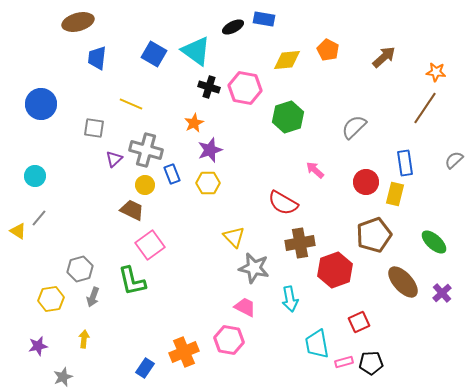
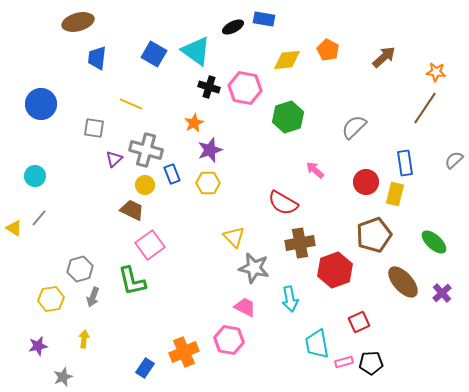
yellow triangle at (18, 231): moved 4 px left, 3 px up
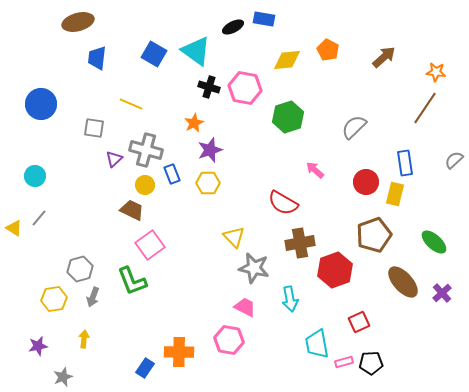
green L-shape at (132, 281): rotated 8 degrees counterclockwise
yellow hexagon at (51, 299): moved 3 px right
orange cross at (184, 352): moved 5 px left; rotated 24 degrees clockwise
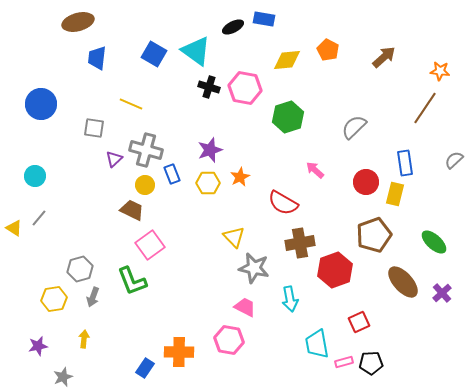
orange star at (436, 72): moved 4 px right, 1 px up
orange star at (194, 123): moved 46 px right, 54 px down
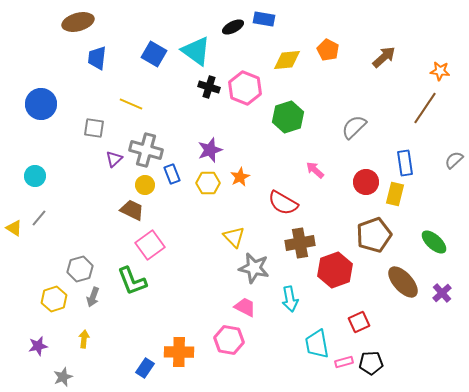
pink hexagon at (245, 88): rotated 12 degrees clockwise
yellow hexagon at (54, 299): rotated 10 degrees counterclockwise
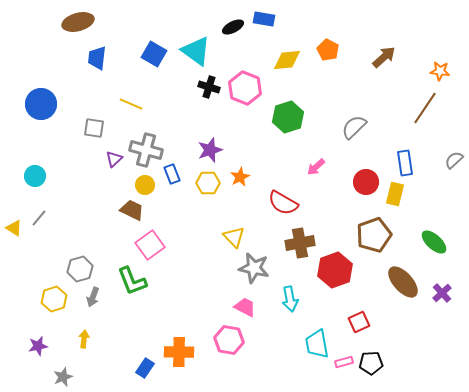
pink arrow at (315, 170): moved 1 px right, 3 px up; rotated 84 degrees counterclockwise
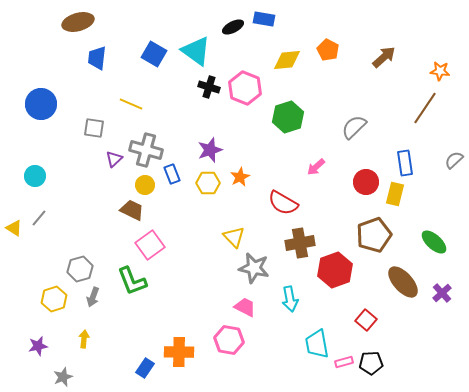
red square at (359, 322): moved 7 px right, 2 px up; rotated 25 degrees counterclockwise
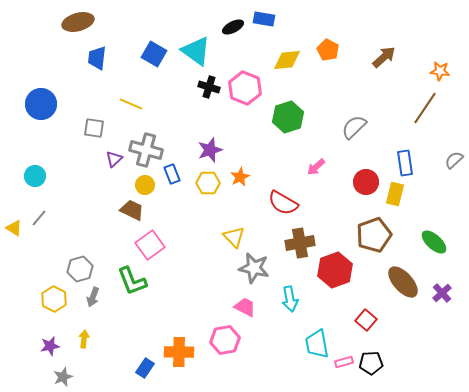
yellow hexagon at (54, 299): rotated 15 degrees counterclockwise
pink hexagon at (229, 340): moved 4 px left; rotated 20 degrees counterclockwise
purple star at (38, 346): moved 12 px right
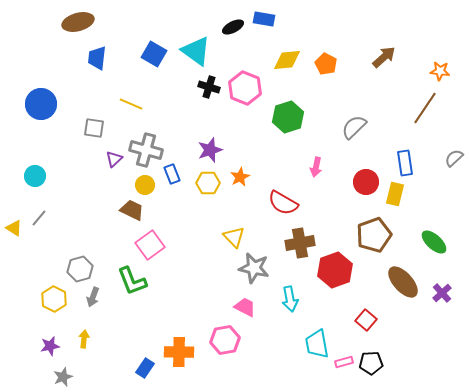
orange pentagon at (328, 50): moved 2 px left, 14 px down
gray semicircle at (454, 160): moved 2 px up
pink arrow at (316, 167): rotated 36 degrees counterclockwise
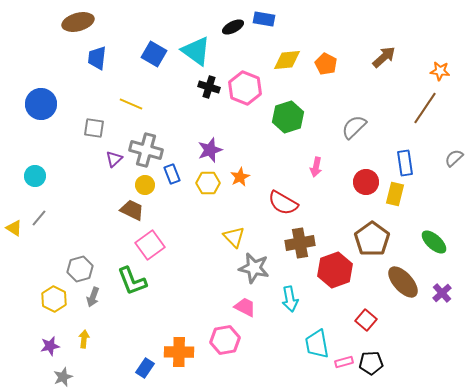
brown pentagon at (374, 235): moved 2 px left, 4 px down; rotated 16 degrees counterclockwise
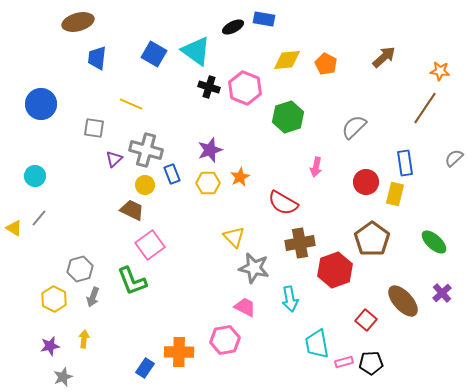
brown ellipse at (403, 282): moved 19 px down
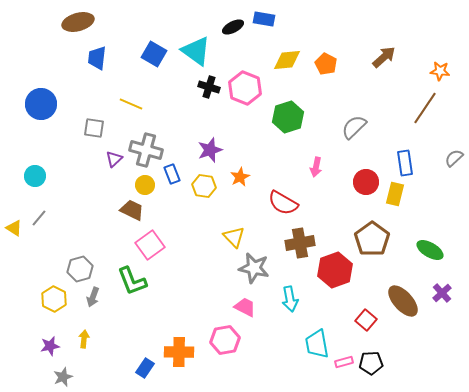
yellow hexagon at (208, 183): moved 4 px left, 3 px down; rotated 10 degrees clockwise
green ellipse at (434, 242): moved 4 px left, 8 px down; rotated 12 degrees counterclockwise
